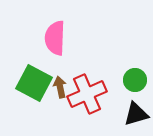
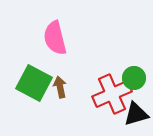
pink semicircle: rotated 16 degrees counterclockwise
green circle: moved 1 px left, 2 px up
red cross: moved 25 px right
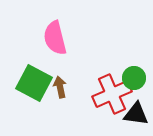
black triangle: rotated 24 degrees clockwise
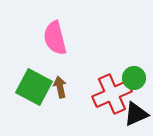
green square: moved 4 px down
black triangle: rotated 32 degrees counterclockwise
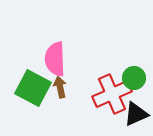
pink semicircle: moved 21 px down; rotated 12 degrees clockwise
green square: moved 1 px left, 1 px down
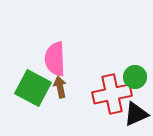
green circle: moved 1 px right, 1 px up
red cross: rotated 12 degrees clockwise
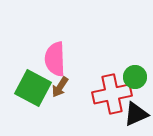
brown arrow: rotated 135 degrees counterclockwise
